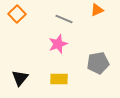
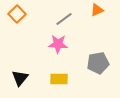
gray line: rotated 60 degrees counterclockwise
pink star: rotated 24 degrees clockwise
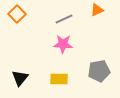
gray line: rotated 12 degrees clockwise
pink star: moved 5 px right
gray pentagon: moved 1 px right, 8 px down
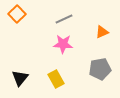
orange triangle: moved 5 px right, 22 px down
gray pentagon: moved 1 px right, 2 px up
yellow rectangle: moved 3 px left; rotated 60 degrees clockwise
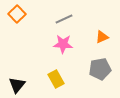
orange triangle: moved 5 px down
black triangle: moved 3 px left, 7 px down
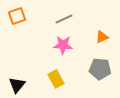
orange square: moved 2 px down; rotated 24 degrees clockwise
pink star: moved 1 px down
gray pentagon: rotated 15 degrees clockwise
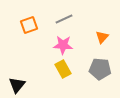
orange square: moved 12 px right, 9 px down
orange triangle: rotated 24 degrees counterclockwise
yellow rectangle: moved 7 px right, 10 px up
